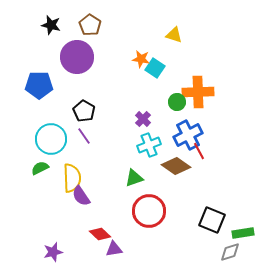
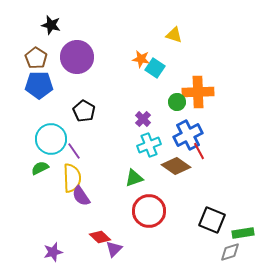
brown pentagon: moved 54 px left, 33 px down
purple line: moved 10 px left, 15 px down
red diamond: moved 3 px down
purple triangle: rotated 36 degrees counterclockwise
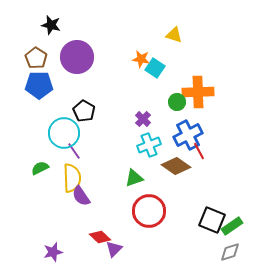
cyan circle: moved 13 px right, 6 px up
green rectangle: moved 11 px left, 7 px up; rotated 25 degrees counterclockwise
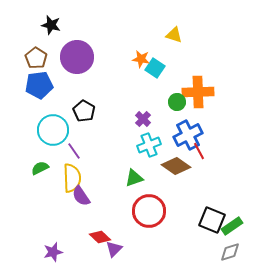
blue pentagon: rotated 8 degrees counterclockwise
cyan circle: moved 11 px left, 3 px up
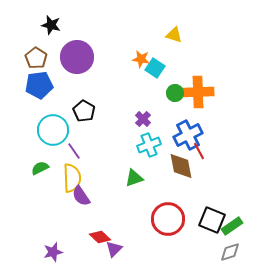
green circle: moved 2 px left, 9 px up
brown diamond: moved 5 px right; rotated 44 degrees clockwise
red circle: moved 19 px right, 8 px down
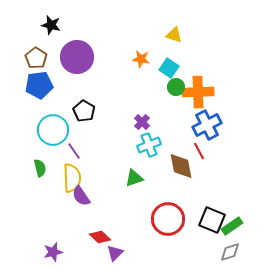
cyan square: moved 14 px right
green circle: moved 1 px right, 6 px up
purple cross: moved 1 px left, 3 px down
blue cross: moved 19 px right, 10 px up
green semicircle: rotated 102 degrees clockwise
purple triangle: moved 1 px right, 4 px down
